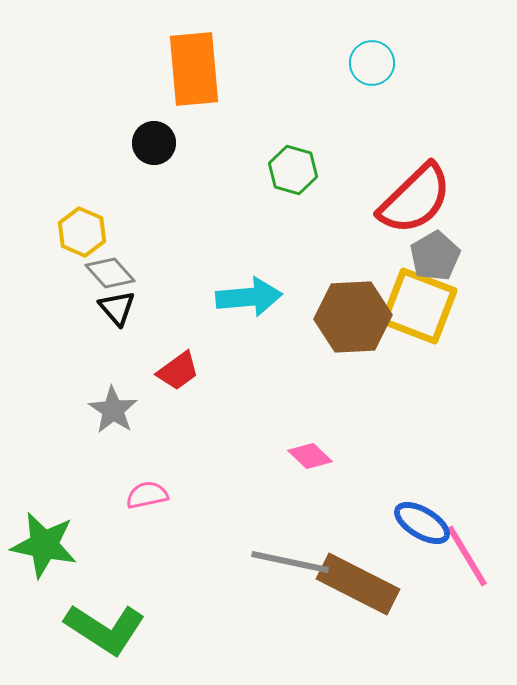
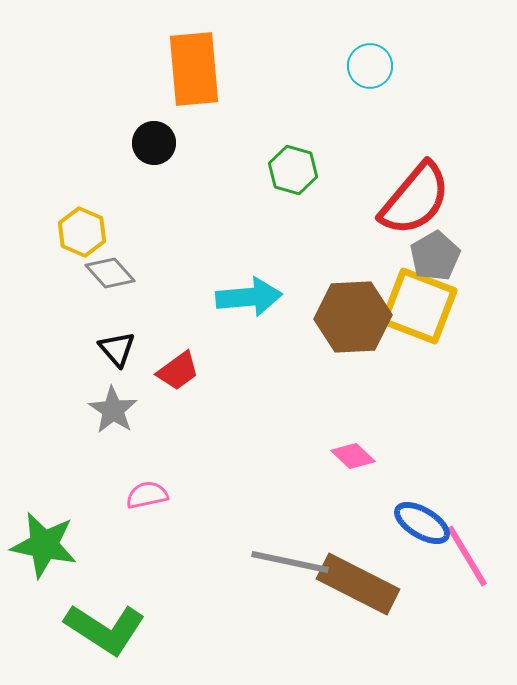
cyan circle: moved 2 px left, 3 px down
red semicircle: rotated 6 degrees counterclockwise
black triangle: moved 41 px down
pink diamond: moved 43 px right
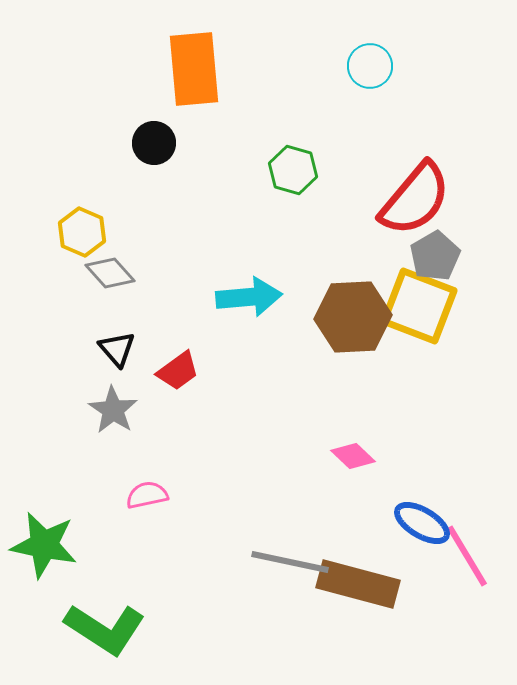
brown rectangle: rotated 12 degrees counterclockwise
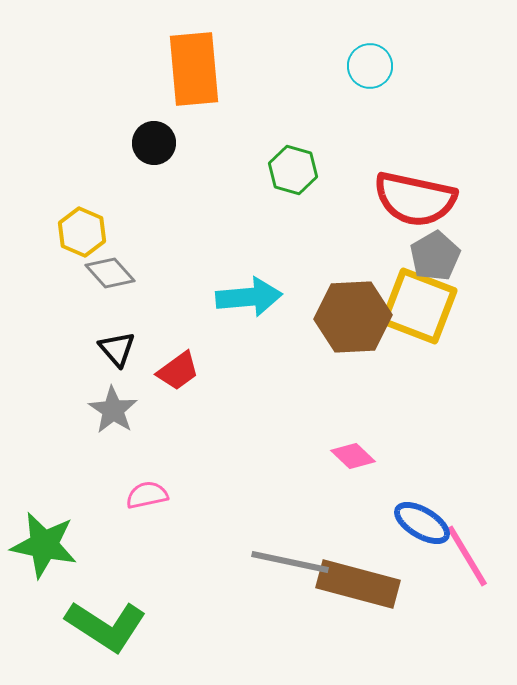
red semicircle: rotated 62 degrees clockwise
green L-shape: moved 1 px right, 3 px up
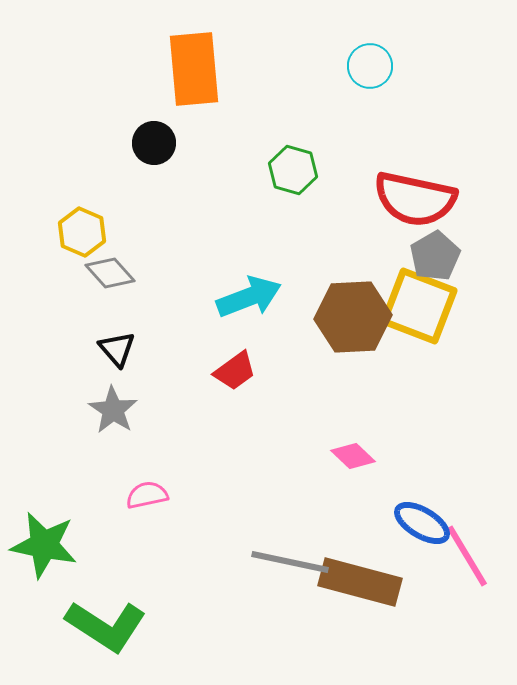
cyan arrow: rotated 16 degrees counterclockwise
red trapezoid: moved 57 px right
brown rectangle: moved 2 px right, 2 px up
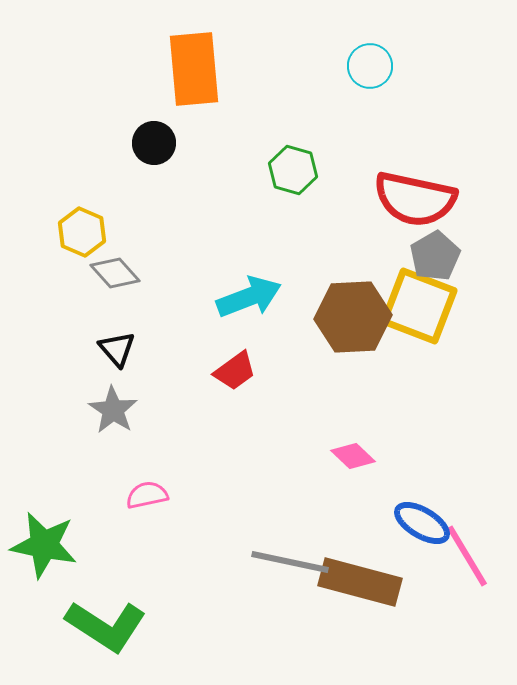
gray diamond: moved 5 px right
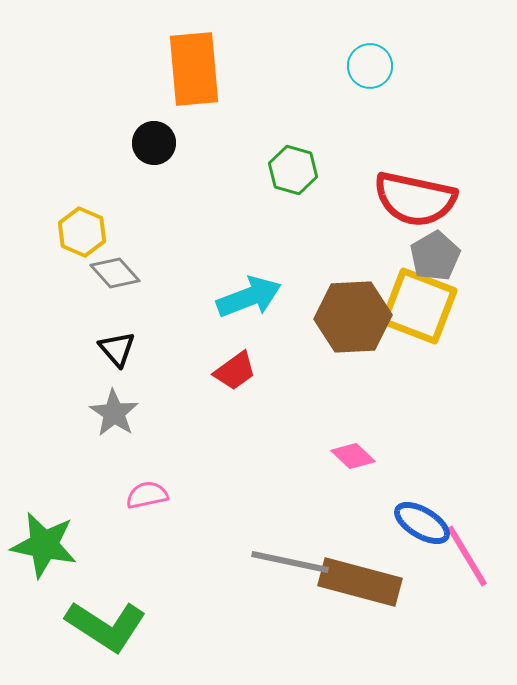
gray star: moved 1 px right, 3 px down
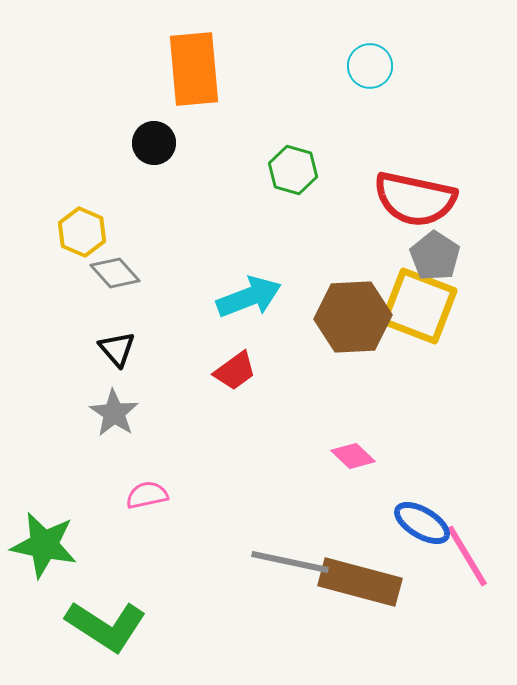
gray pentagon: rotated 9 degrees counterclockwise
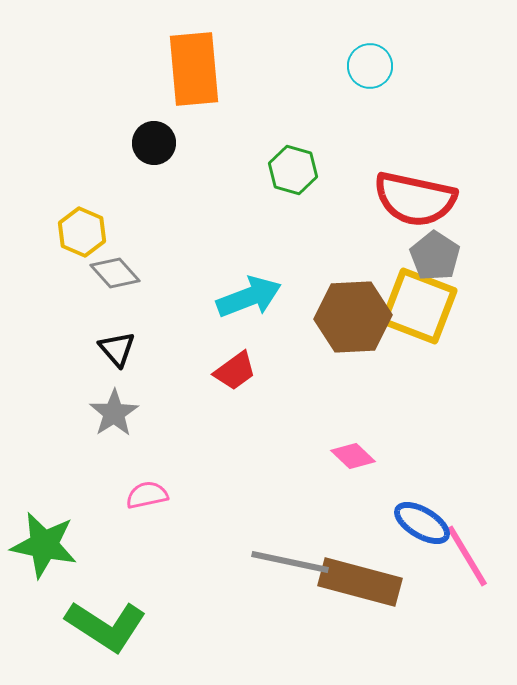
gray star: rotated 6 degrees clockwise
